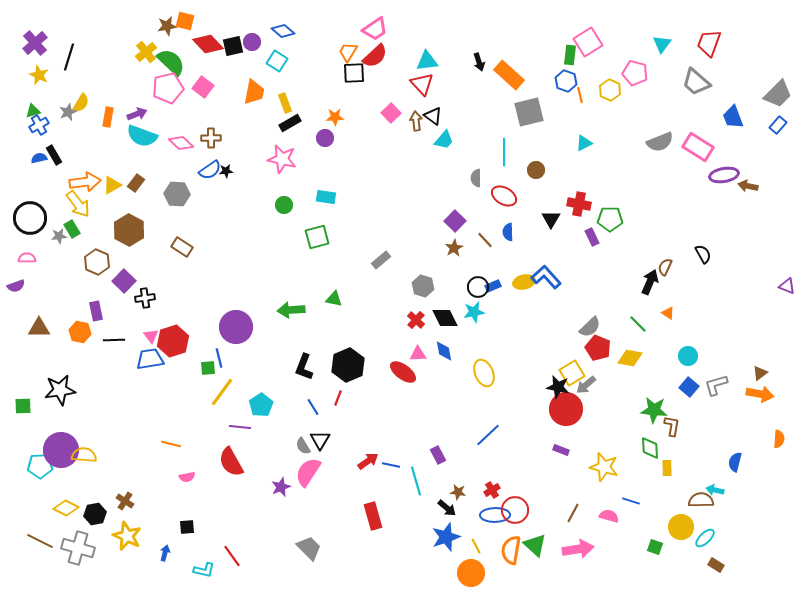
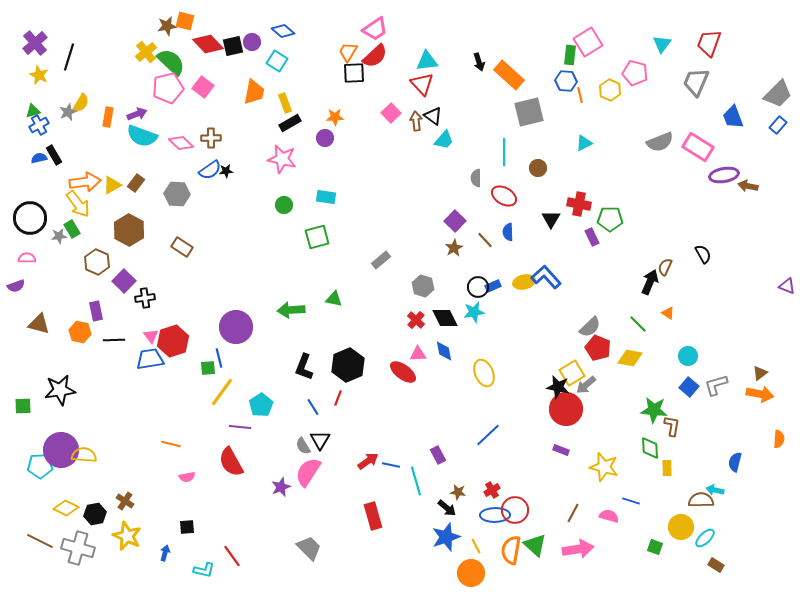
blue hexagon at (566, 81): rotated 15 degrees counterclockwise
gray trapezoid at (696, 82): rotated 72 degrees clockwise
brown circle at (536, 170): moved 2 px right, 2 px up
brown triangle at (39, 328): moved 4 px up; rotated 15 degrees clockwise
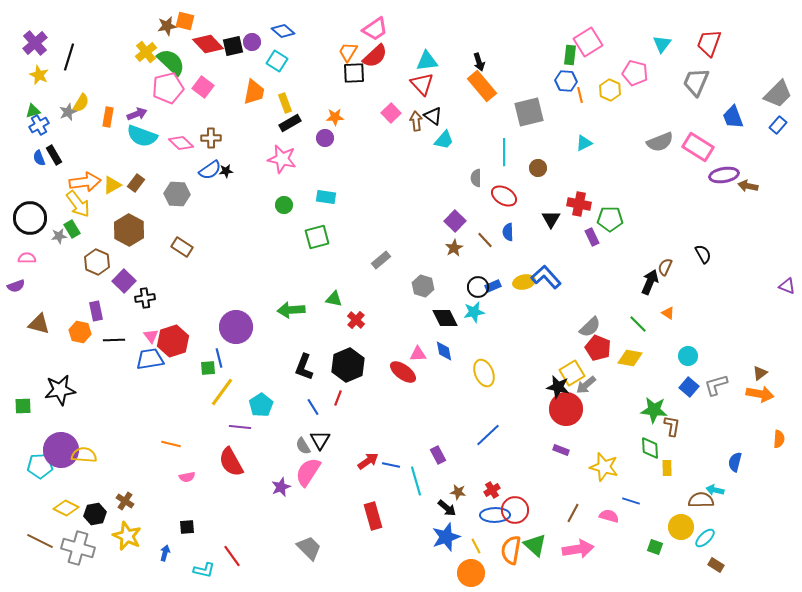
orange rectangle at (509, 75): moved 27 px left, 11 px down; rotated 8 degrees clockwise
blue semicircle at (39, 158): rotated 98 degrees counterclockwise
red cross at (416, 320): moved 60 px left
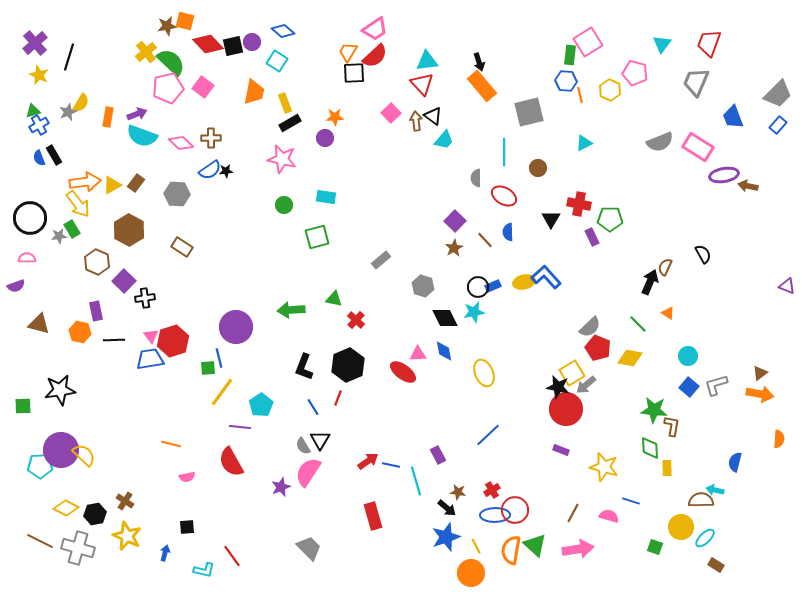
yellow semicircle at (84, 455): rotated 40 degrees clockwise
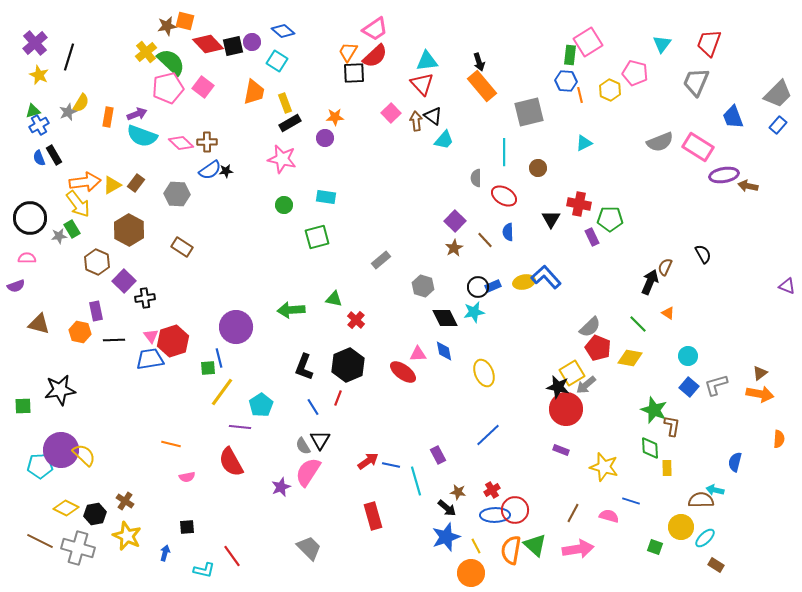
brown cross at (211, 138): moved 4 px left, 4 px down
green star at (654, 410): rotated 16 degrees clockwise
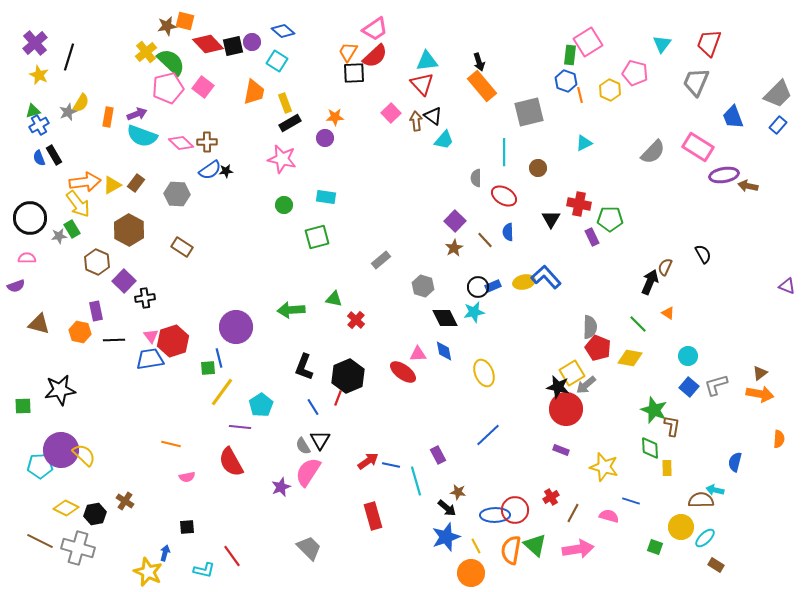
blue hexagon at (566, 81): rotated 15 degrees clockwise
gray semicircle at (660, 142): moved 7 px left, 10 px down; rotated 24 degrees counterclockwise
gray semicircle at (590, 327): rotated 45 degrees counterclockwise
black hexagon at (348, 365): moved 11 px down
red cross at (492, 490): moved 59 px right, 7 px down
yellow star at (127, 536): moved 21 px right, 36 px down
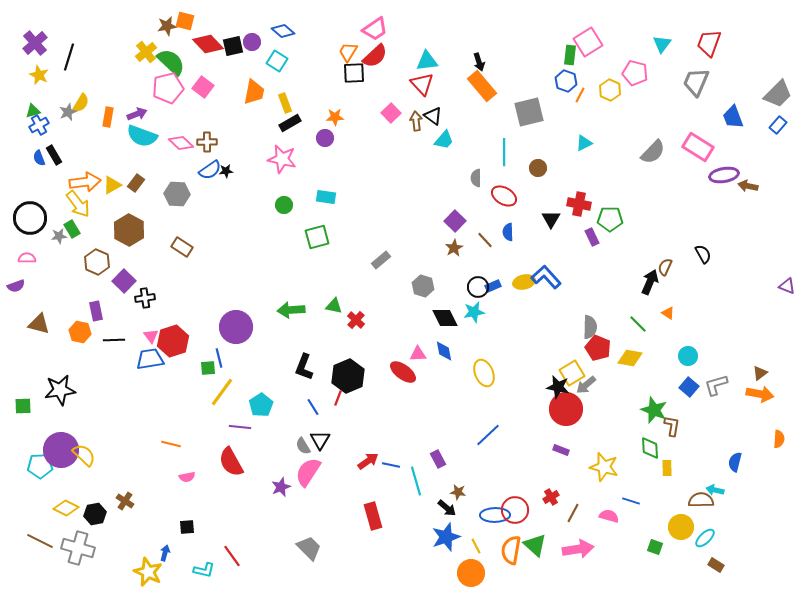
orange line at (580, 95): rotated 42 degrees clockwise
green triangle at (334, 299): moved 7 px down
purple rectangle at (438, 455): moved 4 px down
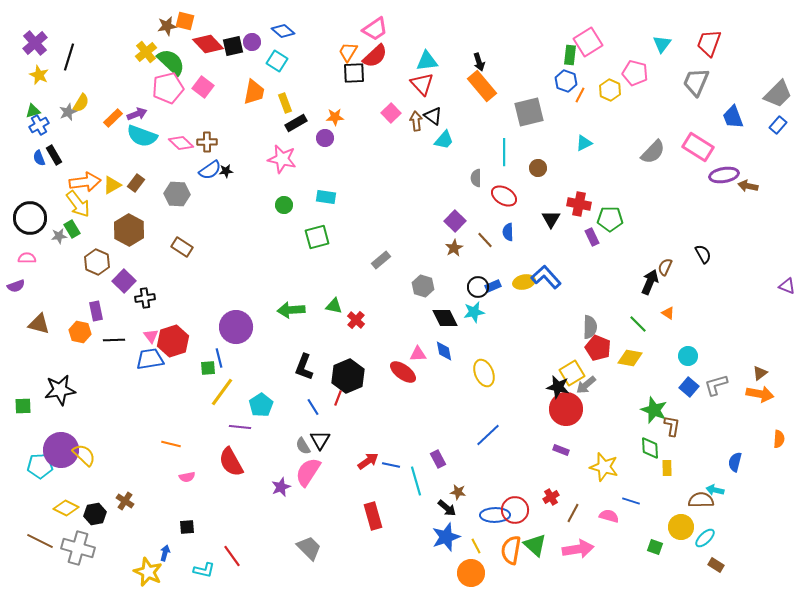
orange rectangle at (108, 117): moved 5 px right, 1 px down; rotated 36 degrees clockwise
black rectangle at (290, 123): moved 6 px right
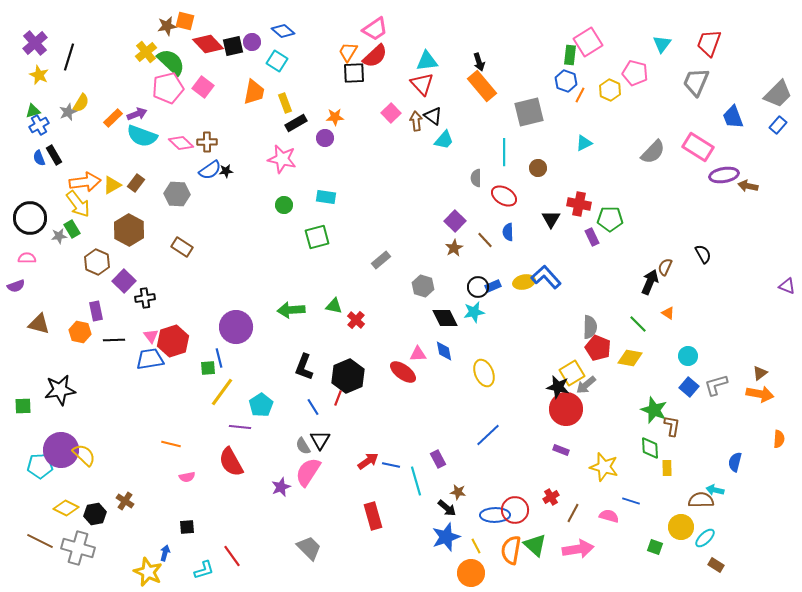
cyan L-shape at (204, 570): rotated 30 degrees counterclockwise
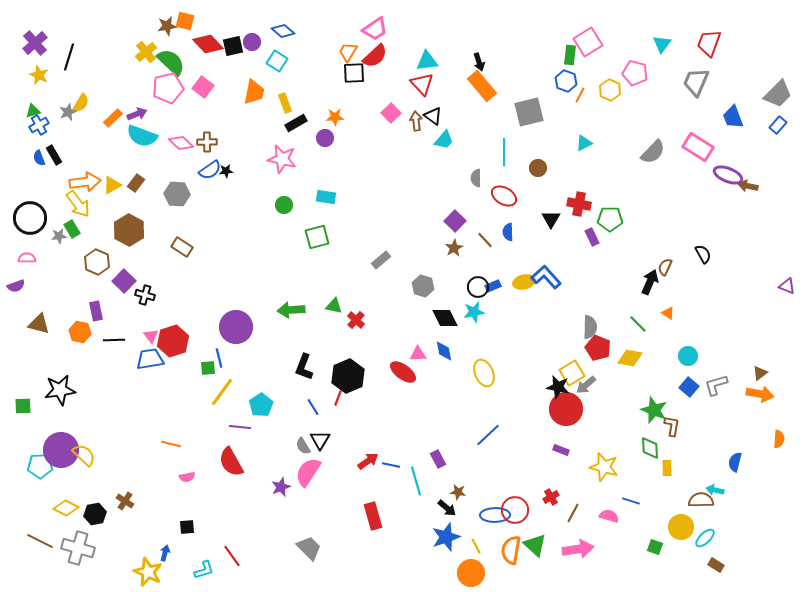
purple ellipse at (724, 175): moved 4 px right; rotated 32 degrees clockwise
black cross at (145, 298): moved 3 px up; rotated 24 degrees clockwise
